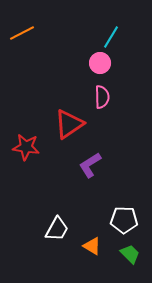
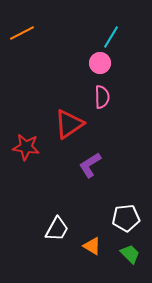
white pentagon: moved 2 px right, 2 px up; rotated 8 degrees counterclockwise
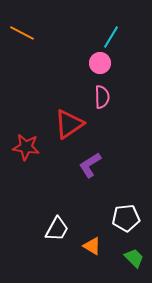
orange line: rotated 55 degrees clockwise
green trapezoid: moved 4 px right, 4 px down
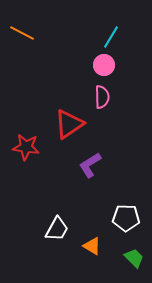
pink circle: moved 4 px right, 2 px down
white pentagon: rotated 8 degrees clockwise
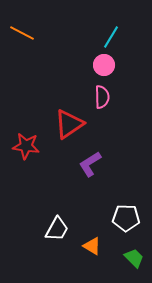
red star: moved 1 px up
purple L-shape: moved 1 px up
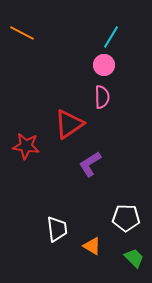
white trapezoid: rotated 36 degrees counterclockwise
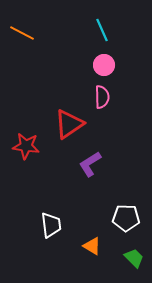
cyan line: moved 9 px left, 7 px up; rotated 55 degrees counterclockwise
white trapezoid: moved 6 px left, 4 px up
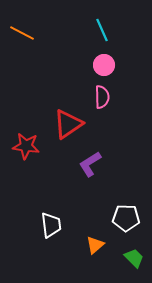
red triangle: moved 1 px left
orange triangle: moved 3 px right, 1 px up; rotated 48 degrees clockwise
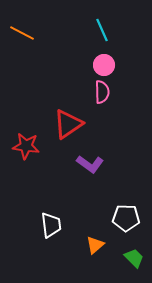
pink semicircle: moved 5 px up
purple L-shape: rotated 112 degrees counterclockwise
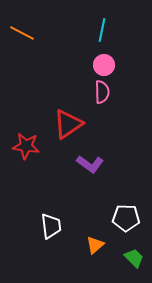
cyan line: rotated 35 degrees clockwise
white trapezoid: moved 1 px down
